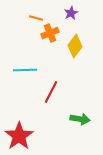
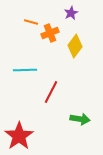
orange line: moved 5 px left, 4 px down
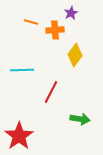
orange cross: moved 5 px right, 3 px up; rotated 18 degrees clockwise
yellow diamond: moved 9 px down
cyan line: moved 3 px left
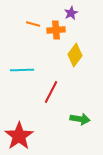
orange line: moved 2 px right, 2 px down
orange cross: moved 1 px right
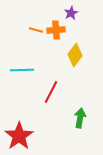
orange line: moved 3 px right, 6 px down
green arrow: moved 1 px up; rotated 90 degrees counterclockwise
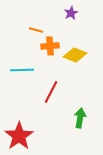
orange cross: moved 6 px left, 16 px down
yellow diamond: rotated 75 degrees clockwise
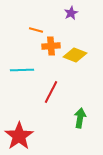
orange cross: moved 1 px right
